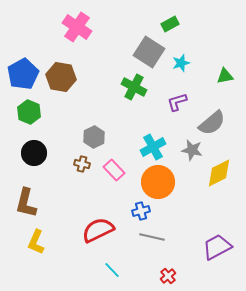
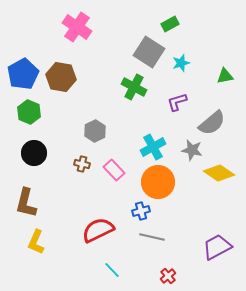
gray hexagon: moved 1 px right, 6 px up
yellow diamond: rotated 60 degrees clockwise
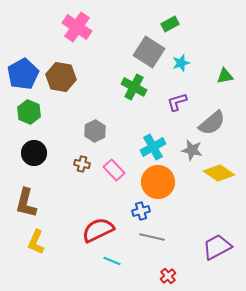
cyan line: moved 9 px up; rotated 24 degrees counterclockwise
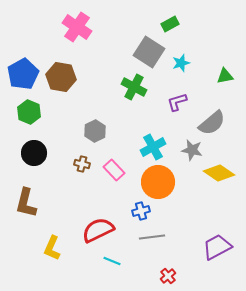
gray line: rotated 20 degrees counterclockwise
yellow L-shape: moved 16 px right, 6 px down
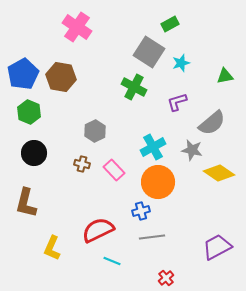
red cross: moved 2 px left, 2 px down
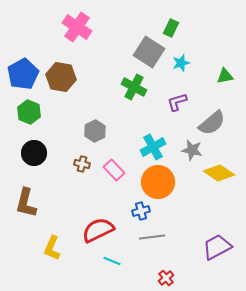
green rectangle: moved 1 px right, 4 px down; rotated 36 degrees counterclockwise
